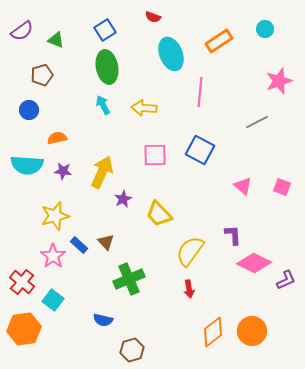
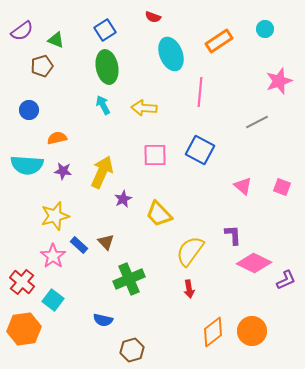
brown pentagon at (42, 75): moved 9 px up
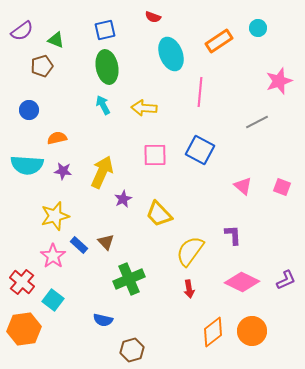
cyan circle at (265, 29): moved 7 px left, 1 px up
blue square at (105, 30): rotated 20 degrees clockwise
pink diamond at (254, 263): moved 12 px left, 19 px down
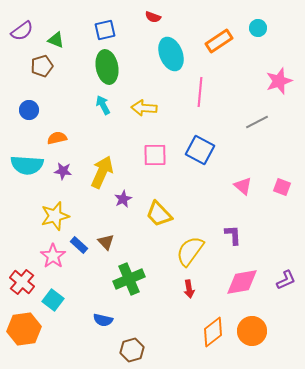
pink diamond at (242, 282): rotated 36 degrees counterclockwise
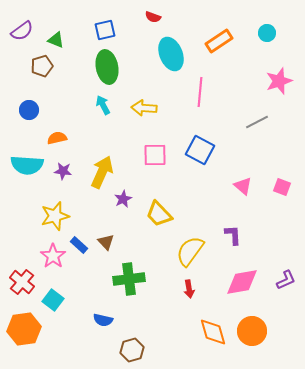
cyan circle at (258, 28): moved 9 px right, 5 px down
green cross at (129, 279): rotated 16 degrees clockwise
orange diamond at (213, 332): rotated 68 degrees counterclockwise
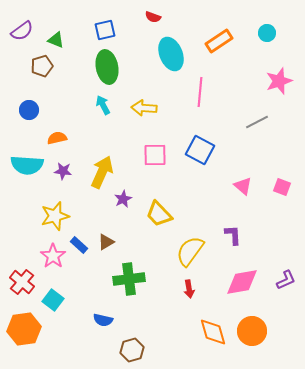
brown triangle at (106, 242): rotated 42 degrees clockwise
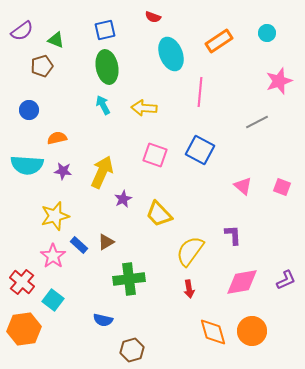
pink square at (155, 155): rotated 20 degrees clockwise
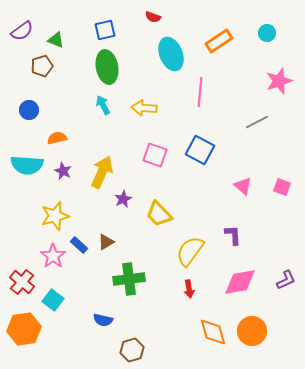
purple star at (63, 171): rotated 18 degrees clockwise
pink diamond at (242, 282): moved 2 px left
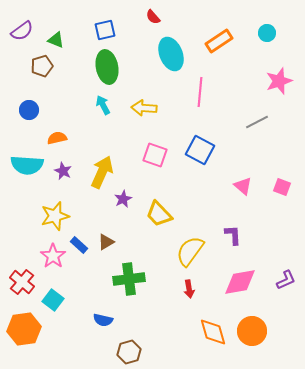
red semicircle at (153, 17): rotated 28 degrees clockwise
brown hexagon at (132, 350): moved 3 px left, 2 px down
